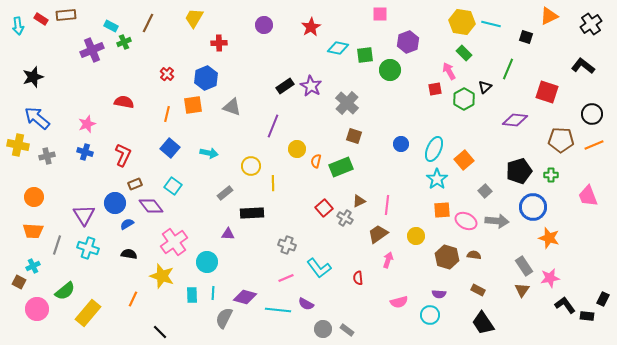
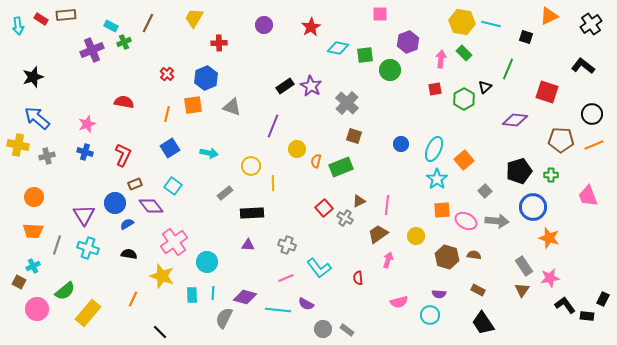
pink arrow at (449, 71): moved 8 px left, 12 px up; rotated 36 degrees clockwise
blue square at (170, 148): rotated 18 degrees clockwise
purple triangle at (228, 234): moved 20 px right, 11 px down
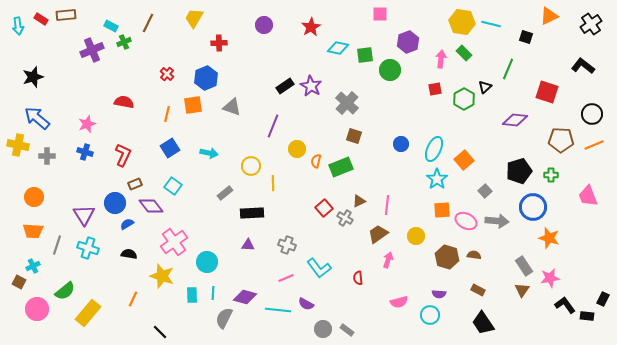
gray cross at (47, 156): rotated 14 degrees clockwise
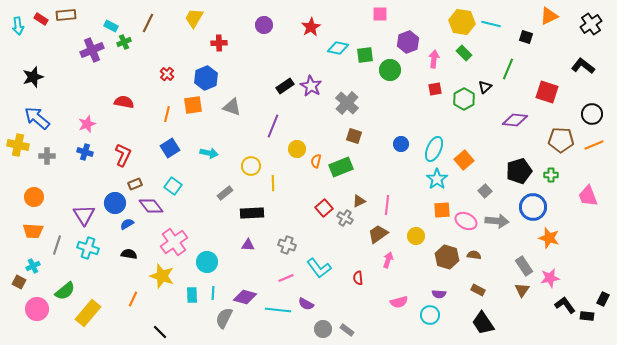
pink arrow at (441, 59): moved 7 px left
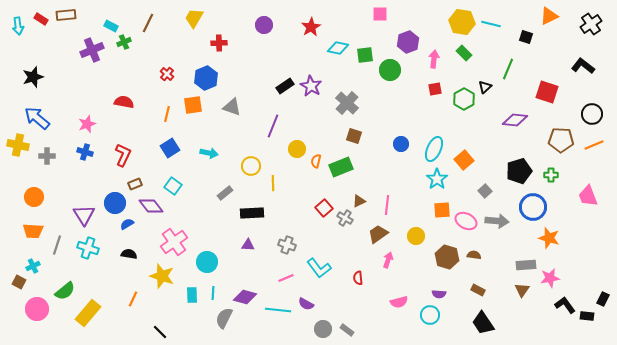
gray rectangle at (524, 266): moved 2 px right, 1 px up; rotated 60 degrees counterclockwise
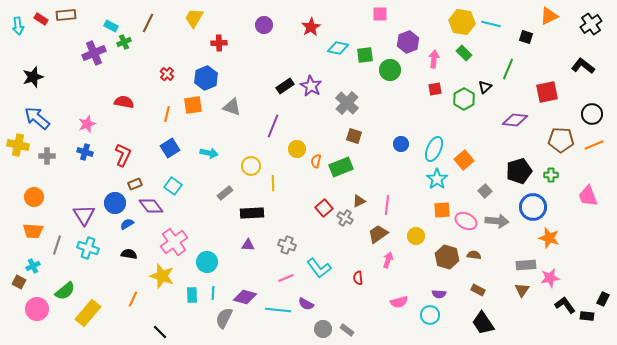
purple cross at (92, 50): moved 2 px right, 3 px down
red square at (547, 92): rotated 30 degrees counterclockwise
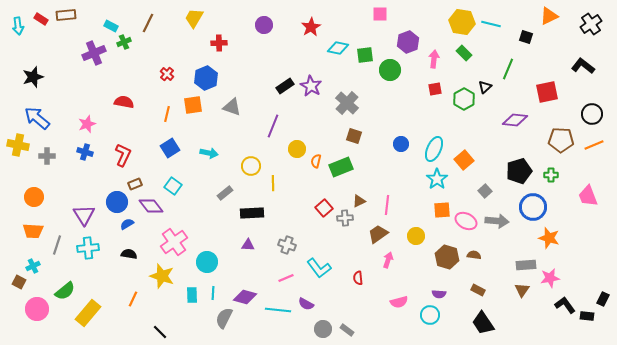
blue circle at (115, 203): moved 2 px right, 1 px up
gray cross at (345, 218): rotated 35 degrees counterclockwise
cyan cross at (88, 248): rotated 25 degrees counterclockwise
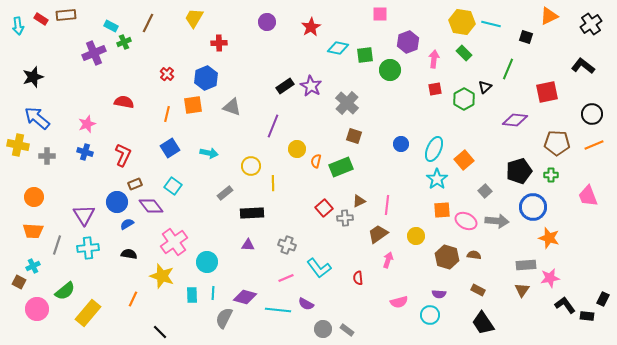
purple circle at (264, 25): moved 3 px right, 3 px up
brown pentagon at (561, 140): moved 4 px left, 3 px down
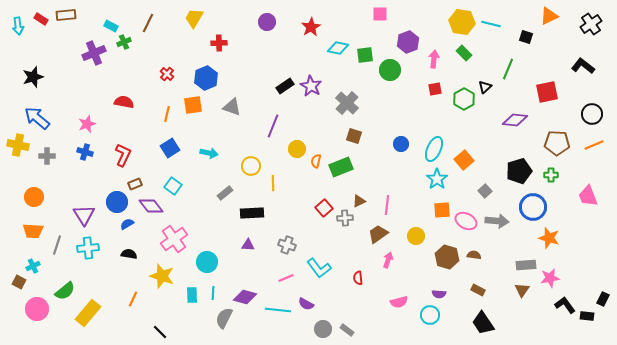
pink cross at (174, 242): moved 3 px up
